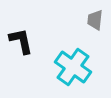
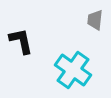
cyan cross: moved 3 px down
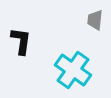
black L-shape: rotated 20 degrees clockwise
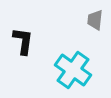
black L-shape: moved 2 px right
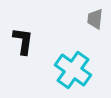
gray trapezoid: moved 1 px up
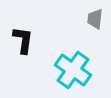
black L-shape: moved 1 px up
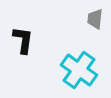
cyan cross: moved 6 px right
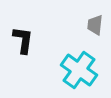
gray trapezoid: moved 6 px down
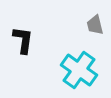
gray trapezoid: rotated 20 degrees counterclockwise
